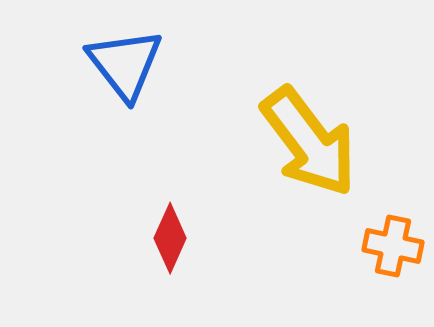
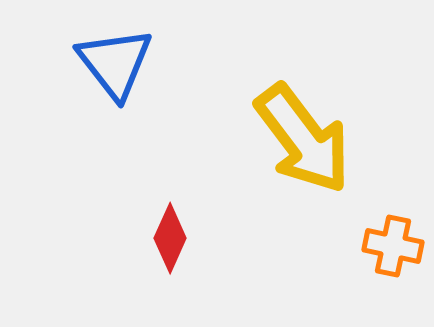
blue triangle: moved 10 px left, 1 px up
yellow arrow: moved 6 px left, 3 px up
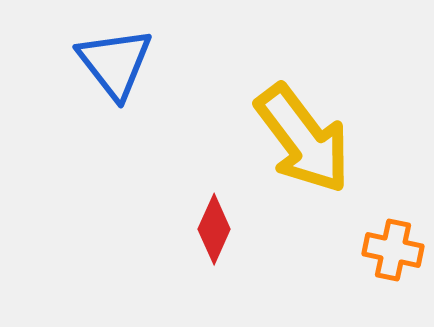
red diamond: moved 44 px right, 9 px up
orange cross: moved 4 px down
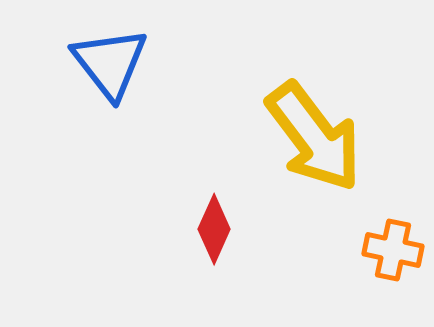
blue triangle: moved 5 px left
yellow arrow: moved 11 px right, 2 px up
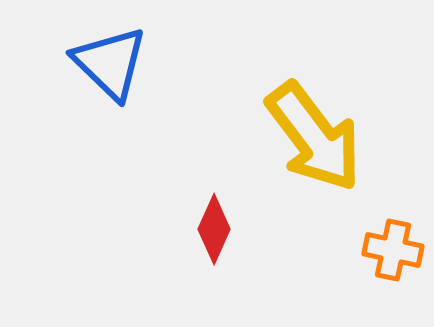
blue triangle: rotated 8 degrees counterclockwise
